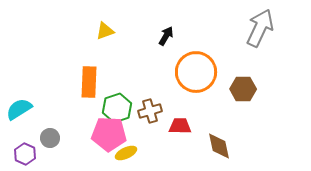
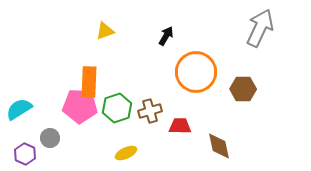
pink pentagon: moved 29 px left, 28 px up
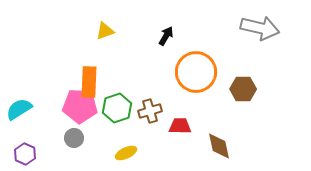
gray arrow: rotated 78 degrees clockwise
gray circle: moved 24 px right
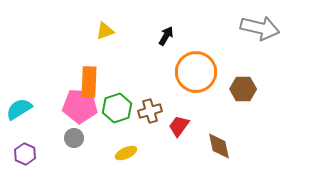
red trapezoid: moved 1 px left; rotated 55 degrees counterclockwise
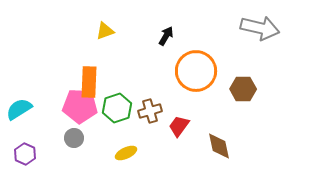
orange circle: moved 1 px up
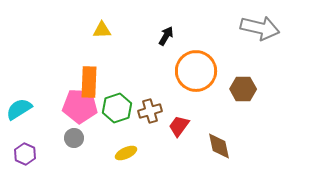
yellow triangle: moved 3 px left, 1 px up; rotated 18 degrees clockwise
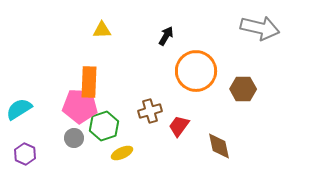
green hexagon: moved 13 px left, 18 px down
yellow ellipse: moved 4 px left
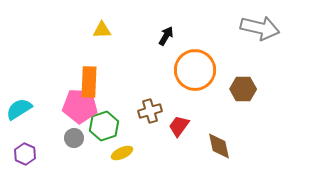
orange circle: moved 1 px left, 1 px up
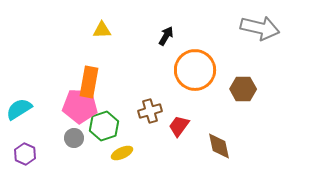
orange rectangle: rotated 8 degrees clockwise
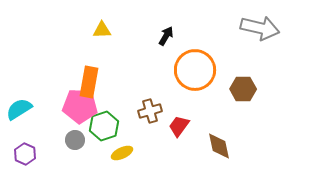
gray circle: moved 1 px right, 2 px down
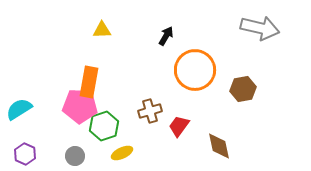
brown hexagon: rotated 10 degrees counterclockwise
gray circle: moved 16 px down
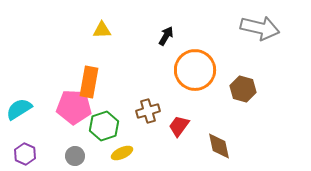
brown hexagon: rotated 25 degrees clockwise
pink pentagon: moved 6 px left, 1 px down
brown cross: moved 2 px left
